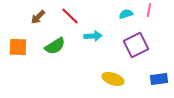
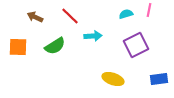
brown arrow: moved 3 px left; rotated 70 degrees clockwise
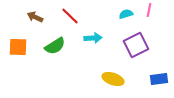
cyan arrow: moved 2 px down
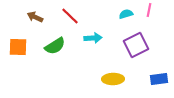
yellow ellipse: rotated 20 degrees counterclockwise
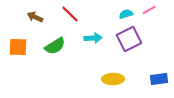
pink line: rotated 48 degrees clockwise
red line: moved 2 px up
purple square: moved 7 px left, 6 px up
